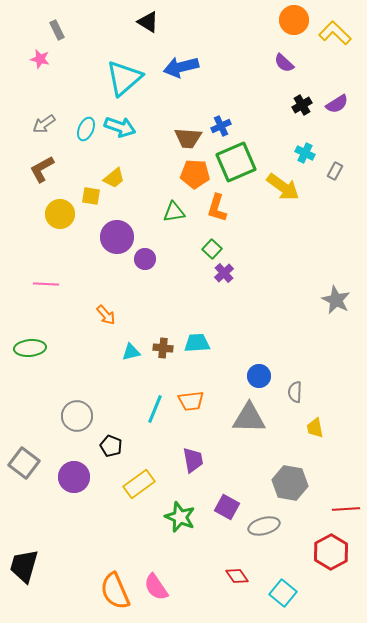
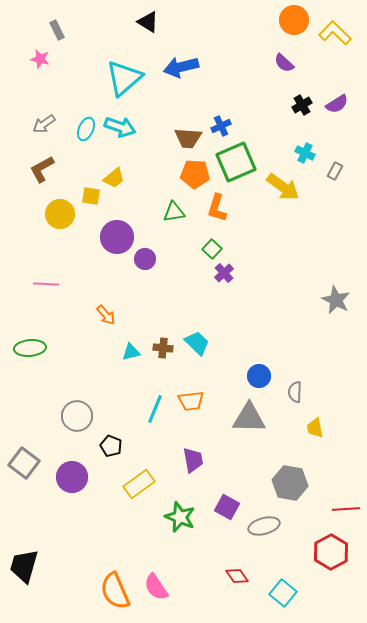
cyan trapezoid at (197, 343): rotated 48 degrees clockwise
purple circle at (74, 477): moved 2 px left
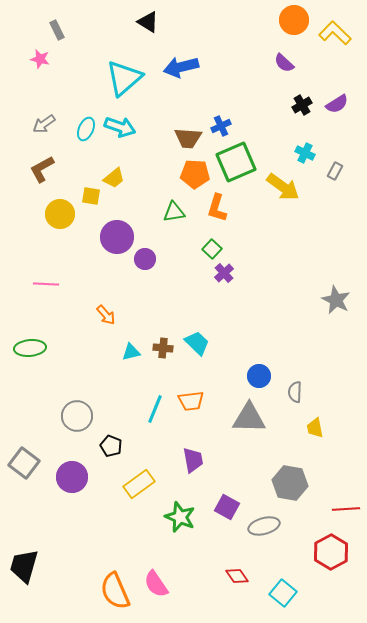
pink semicircle at (156, 587): moved 3 px up
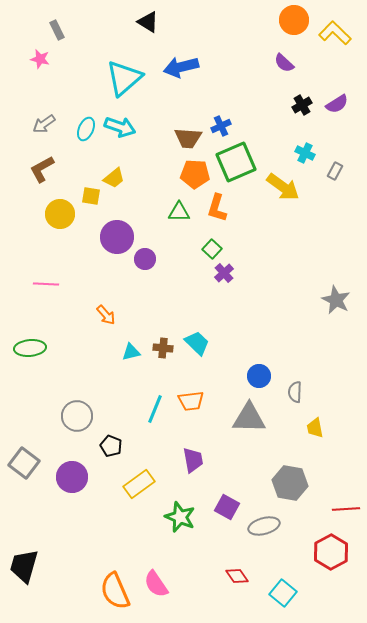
green triangle at (174, 212): moved 5 px right; rotated 10 degrees clockwise
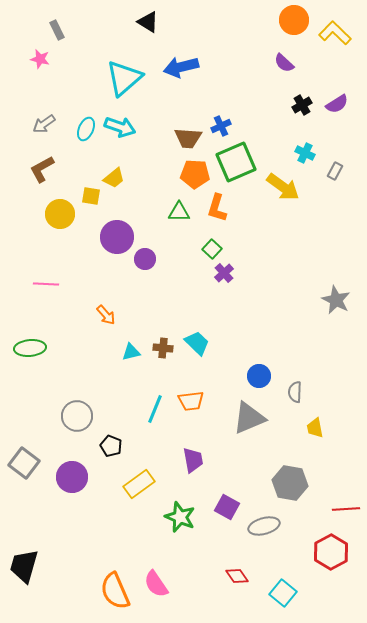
gray triangle at (249, 418): rotated 24 degrees counterclockwise
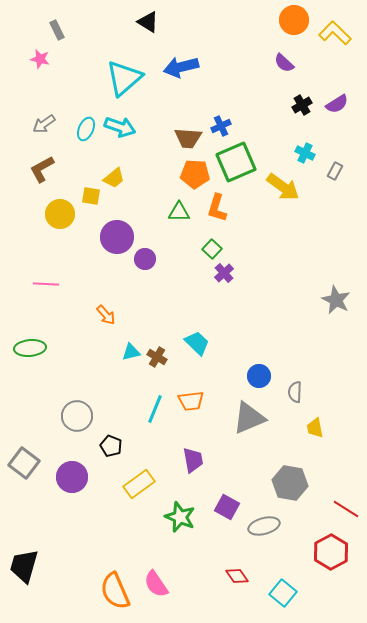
brown cross at (163, 348): moved 6 px left, 9 px down; rotated 24 degrees clockwise
red line at (346, 509): rotated 36 degrees clockwise
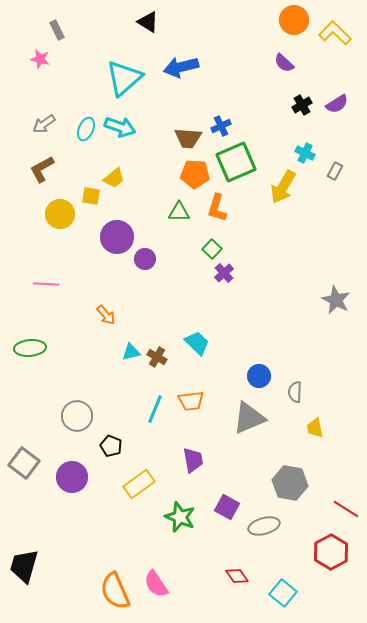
yellow arrow at (283, 187): rotated 84 degrees clockwise
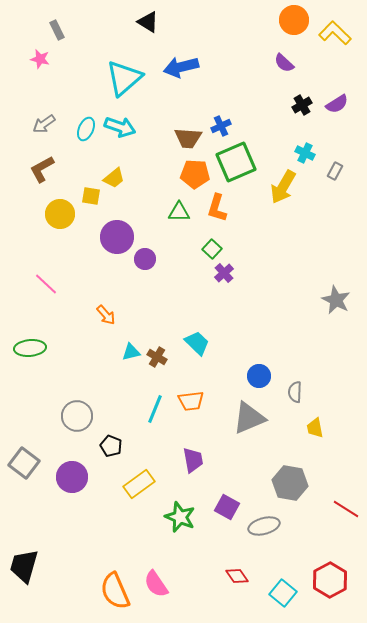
pink line at (46, 284): rotated 40 degrees clockwise
red hexagon at (331, 552): moved 1 px left, 28 px down
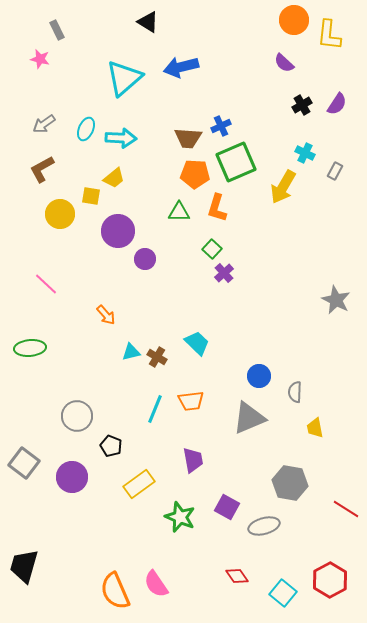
yellow L-shape at (335, 33): moved 6 px left, 2 px down; rotated 128 degrees counterclockwise
purple semicircle at (337, 104): rotated 25 degrees counterclockwise
cyan arrow at (120, 127): moved 1 px right, 11 px down; rotated 16 degrees counterclockwise
purple circle at (117, 237): moved 1 px right, 6 px up
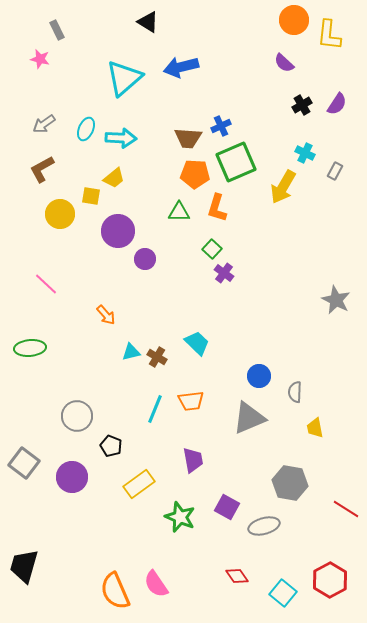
purple cross at (224, 273): rotated 12 degrees counterclockwise
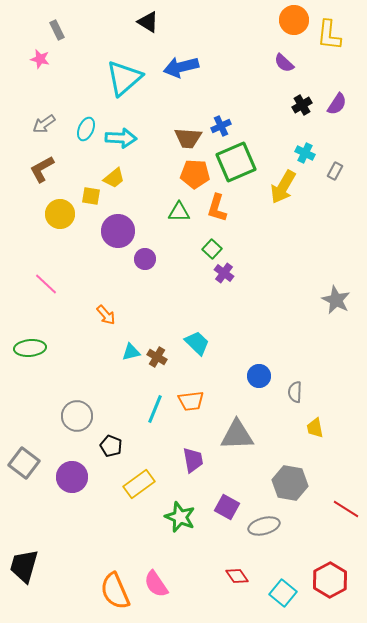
gray triangle at (249, 418): moved 12 px left, 17 px down; rotated 21 degrees clockwise
